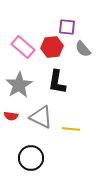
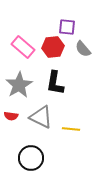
red hexagon: moved 1 px right
black L-shape: moved 2 px left, 1 px down
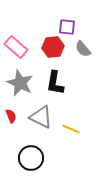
pink rectangle: moved 7 px left
gray star: moved 1 px right, 2 px up; rotated 16 degrees counterclockwise
red semicircle: rotated 120 degrees counterclockwise
yellow line: rotated 18 degrees clockwise
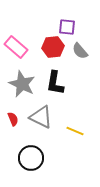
gray semicircle: moved 3 px left, 2 px down
gray star: moved 2 px right, 1 px down
red semicircle: moved 2 px right, 3 px down
yellow line: moved 4 px right, 2 px down
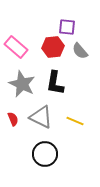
yellow line: moved 10 px up
black circle: moved 14 px right, 4 px up
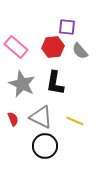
black circle: moved 8 px up
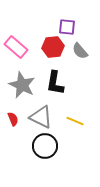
gray star: moved 1 px down
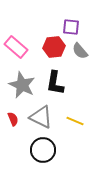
purple square: moved 4 px right
red hexagon: moved 1 px right
black circle: moved 2 px left, 4 px down
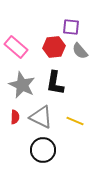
red semicircle: moved 2 px right, 2 px up; rotated 24 degrees clockwise
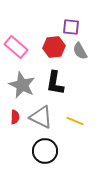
gray semicircle: rotated 12 degrees clockwise
black circle: moved 2 px right, 1 px down
